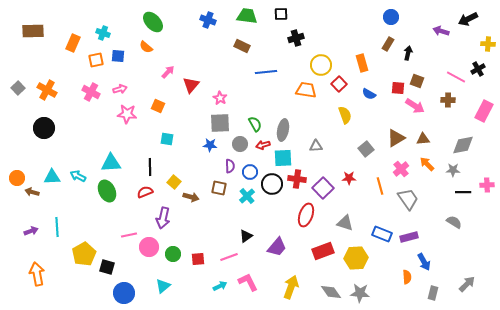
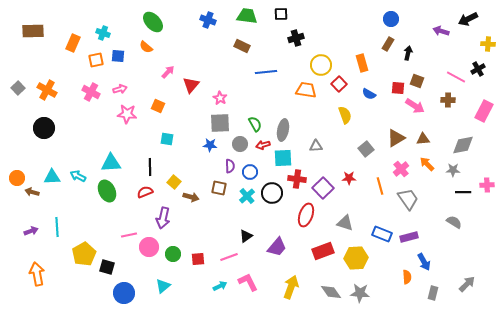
blue circle at (391, 17): moved 2 px down
black circle at (272, 184): moved 9 px down
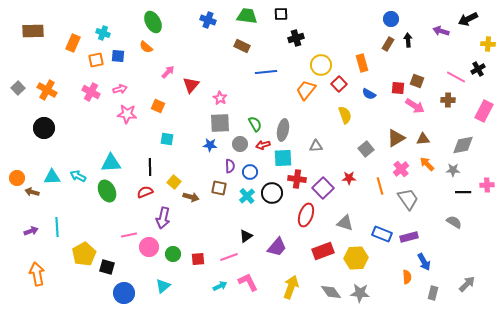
green ellipse at (153, 22): rotated 15 degrees clockwise
black arrow at (408, 53): moved 13 px up; rotated 16 degrees counterclockwise
orange trapezoid at (306, 90): rotated 60 degrees counterclockwise
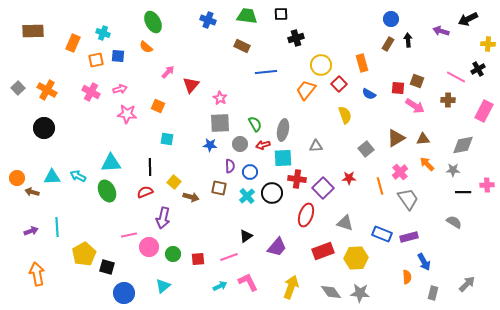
pink cross at (401, 169): moved 1 px left, 3 px down
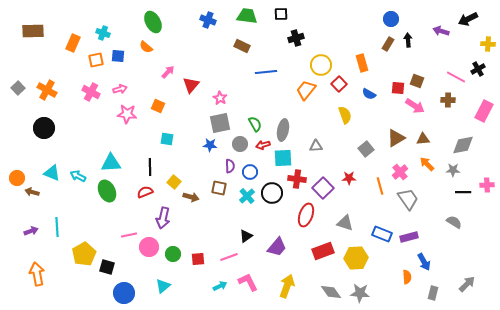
gray square at (220, 123): rotated 10 degrees counterclockwise
cyan triangle at (52, 177): moved 4 px up; rotated 24 degrees clockwise
yellow arrow at (291, 287): moved 4 px left, 1 px up
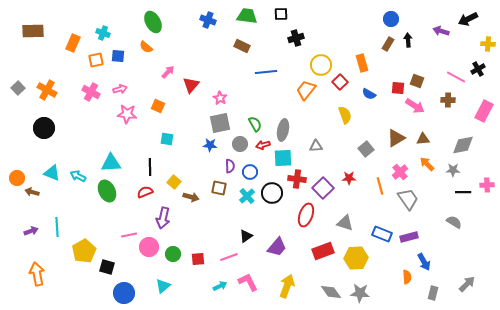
red square at (339, 84): moved 1 px right, 2 px up
yellow pentagon at (84, 254): moved 3 px up
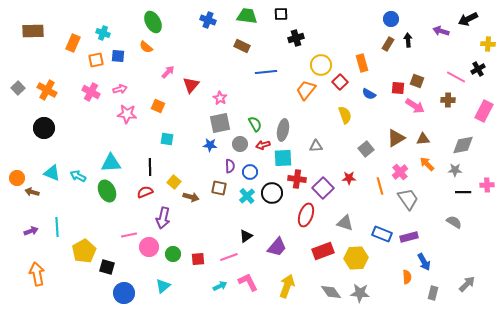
gray star at (453, 170): moved 2 px right
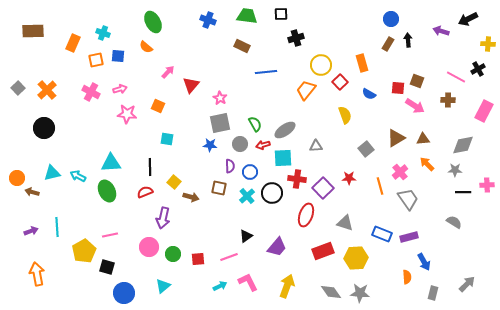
orange cross at (47, 90): rotated 18 degrees clockwise
gray ellipse at (283, 130): moved 2 px right; rotated 45 degrees clockwise
cyan triangle at (52, 173): rotated 36 degrees counterclockwise
pink line at (129, 235): moved 19 px left
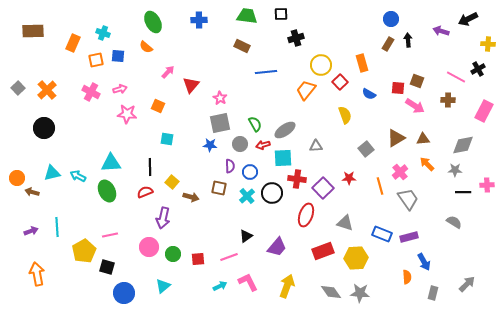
blue cross at (208, 20): moved 9 px left; rotated 21 degrees counterclockwise
yellow square at (174, 182): moved 2 px left
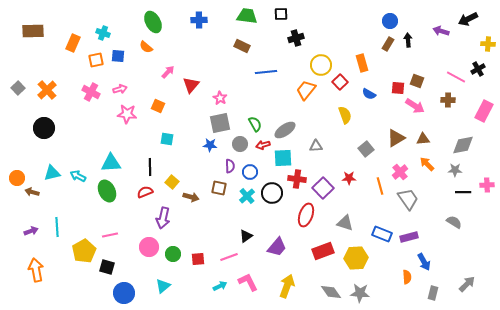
blue circle at (391, 19): moved 1 px left, 2 px down
orange arrow at (37, 274): moved 1 px left, 4 px up
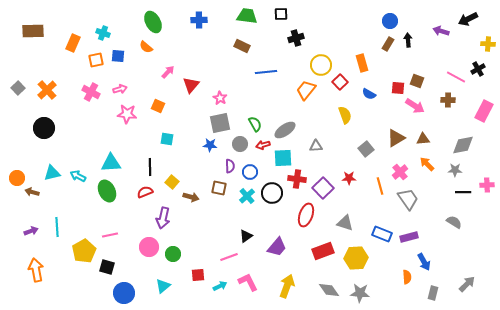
red square at (198, 259): moved 16 px down
gray diamond at (331, 292): moved 2 px left, 2 px up
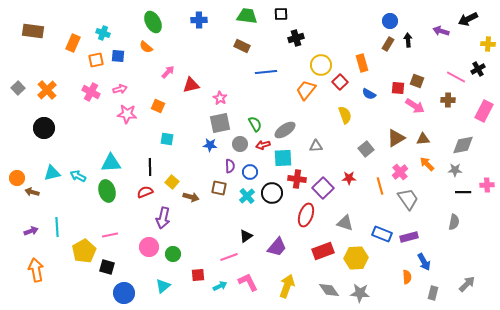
brown rectangle at (33, 31): rotated 10 degrees clockwise
red triangle at (191, 85): rotated 36 degrees clockwise
green ellipse at (107, 191): rotated 10 degrees clockwise
gray semicircle at (454, 222): rotated 70 degrees clockwise
